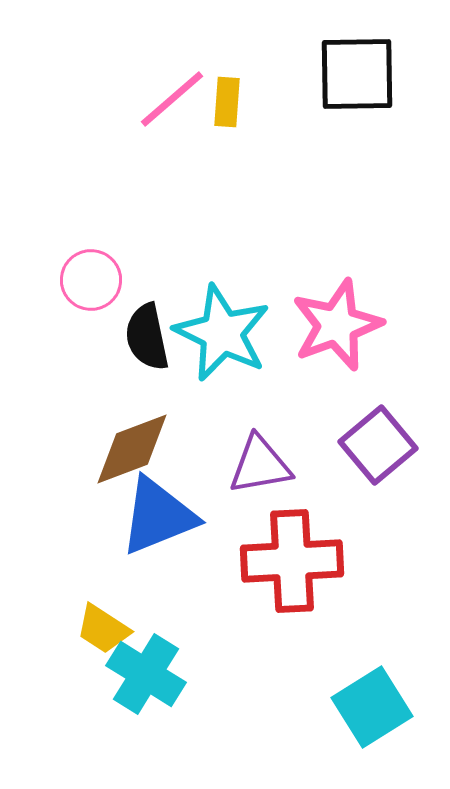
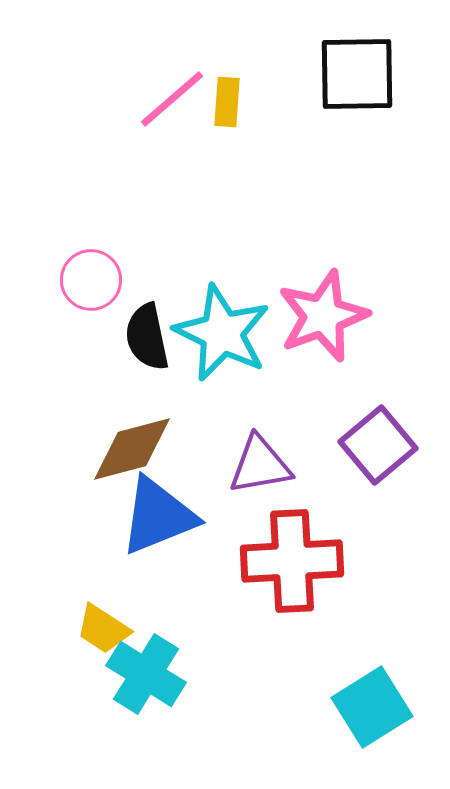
pink star: moved 14 px left, 9 px up
brown diamond: rotated 6 degrees clockwise
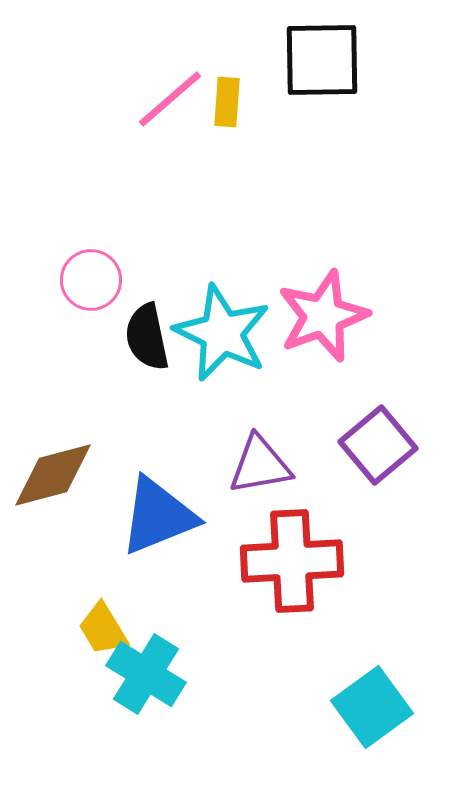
black square: moved 35 px left, 14 px up
pink line: moved 2 px left
brown diamond: moved 79 px left, 26 px down
yellow trapezoid: rotated 26 degrees clockwise
cyan square: rotated 4 degrees counterclockwise
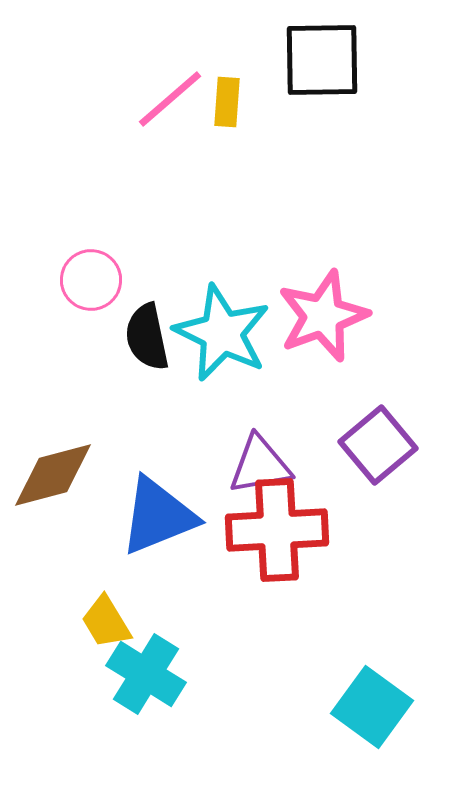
red cross: moved 15 px left, 31 px up
yellow trapezoid: moved 3 px right, 7 px up
cyan square: rotated 18 degrees counterclockwise
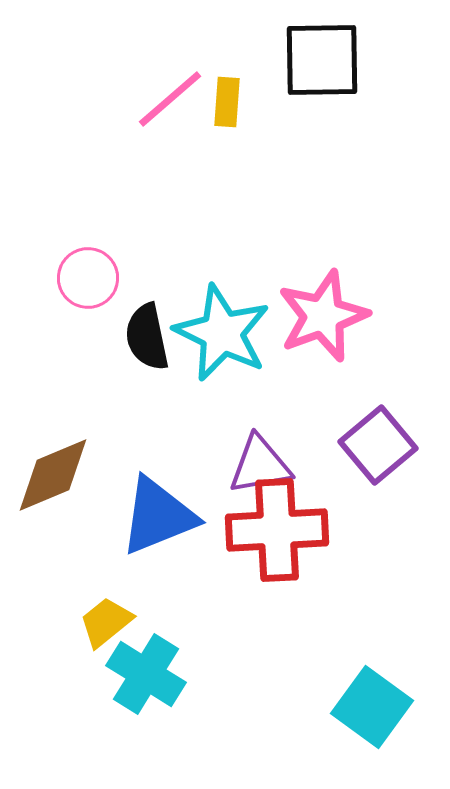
pink circle: moved 3 px left, 2 px up
brown diamond: rotated 8 degrees counterclockwise
yellow trapezoid: rotated 82 degrees clockwise
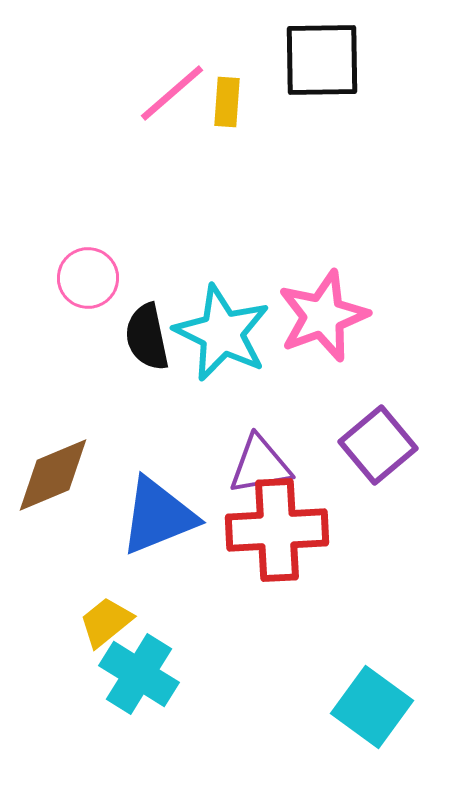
pink line: moved 2 px right, 6 px up
cyan cross: moved 7 px left
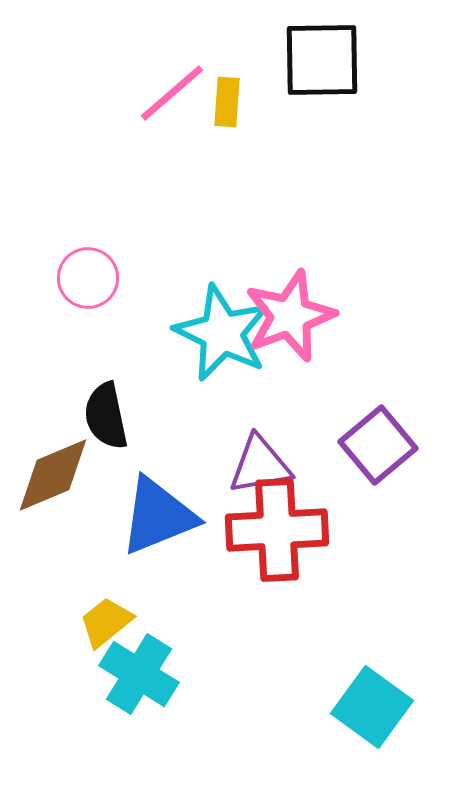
pink star: moved 33 px left
black semicircle: moved 41 px left, 79 px down
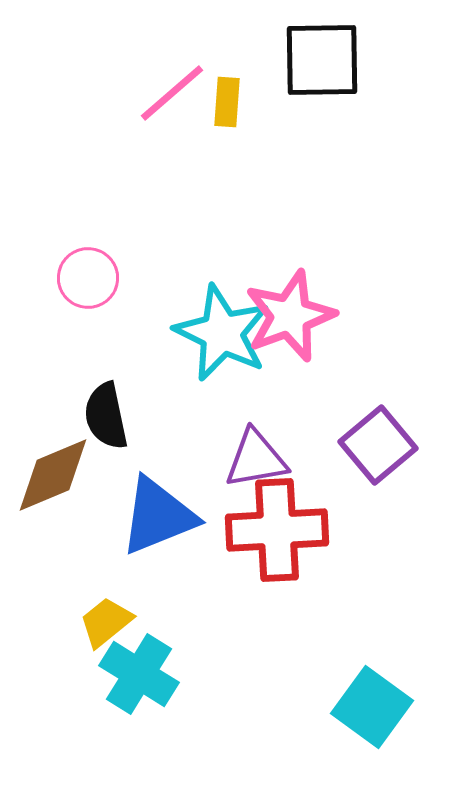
purple triangle: moved 4 px left, 6 px up
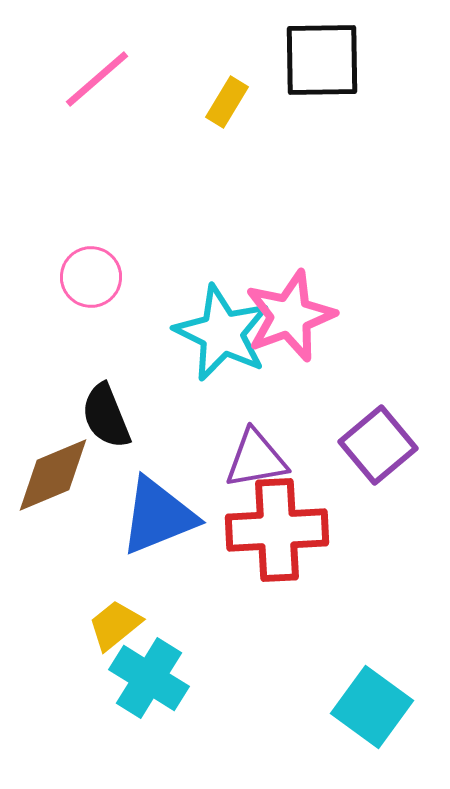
pink line: moved 75 px left, 14 px up
yellow rectangle: rotated 27 degrees clockwise
pink circle: moved 3 px right, 1 px up
black semicircle: rotated 10 degrees counterclockwise
yellow trapezoid: moved 9 px right, 3 px down
cyan cross: moved 10 px right, 4 px down
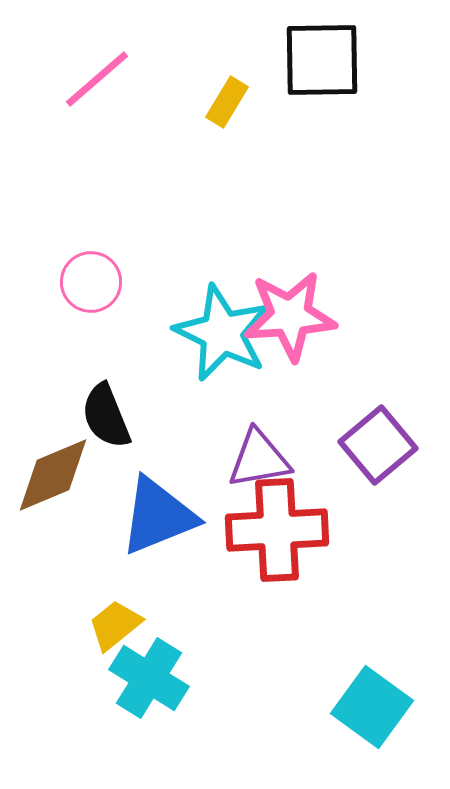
pink circle: moved 5 px down
pink star: rotated 16 degrees clockwise
purple triangle: moved 3 px right
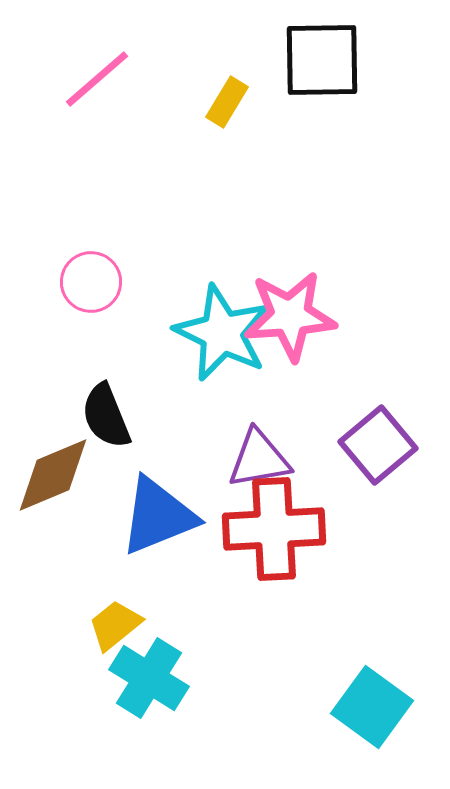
red cross: moved 3 px left, 1 px up
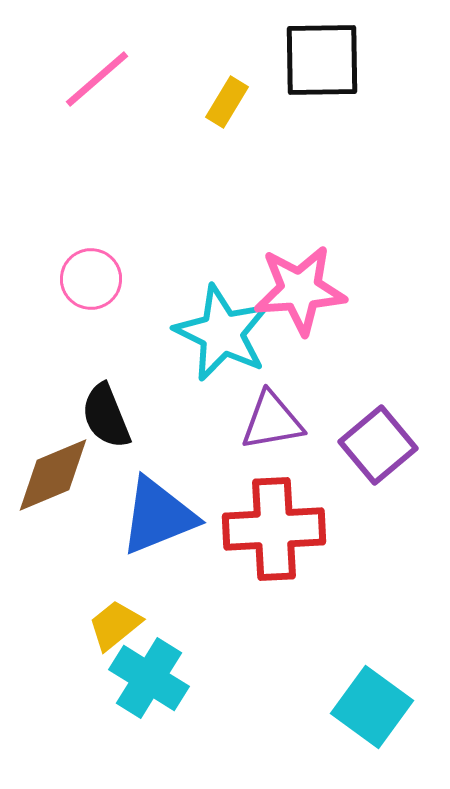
pink circle: moved 3 px up
pink star: moved 10 px right, 26 px up
purple triangle: moved 13 px right, 38 px up
